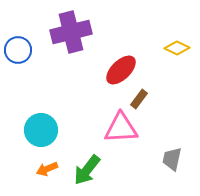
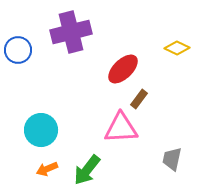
red ellipse: moved 2 px right, 1 px up
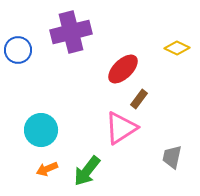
pink triangle: rotated 30 degrees counterclockwise
gray trapezoid: moved 2 px up
green arrow: moved 1 px down
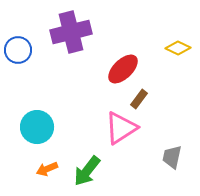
yellow diamond: moved 1 px right
cyan circle: moved 4 px left, 3 px up
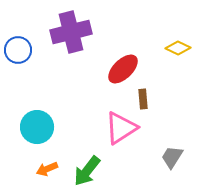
brown rectangle: moved 4 px right; rotated 42 degrees counterclockwise
gray trapezoid: rotated 20 degrees clockwise
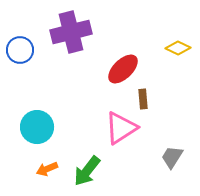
blue circle: moved 2 px right
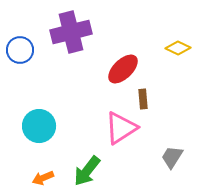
cyan circle: moved 2 px right, 1 px up
orange arrow: moved 4 px left, 9 px down
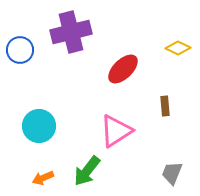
brown rectangle: moved 22 px right, 7 px down
pink triangle: moved 5 px left, 3 px down
gray trapezoid: moved 16 px down; rotated 10 degrees counterclockwise
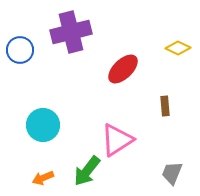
cyan circle: moved 4 px right, 1 px up
pink triangle: moved 1 px right, 9 px down
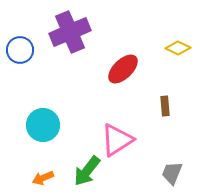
purple cross: moved 1 px left; rotated 9 degrees counterclockwise
